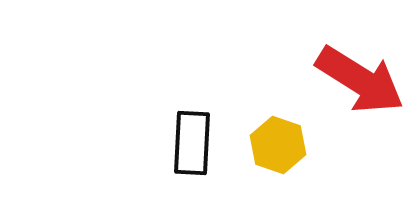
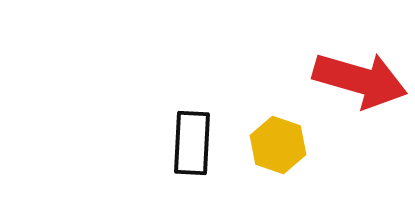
red arrow: rotated 16 degrees counterclockwise
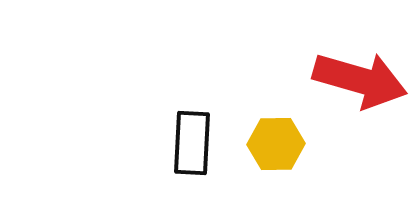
yellow hexagon: moved 2 px left, 1 px up; rotated 20 degrees counterclockwise
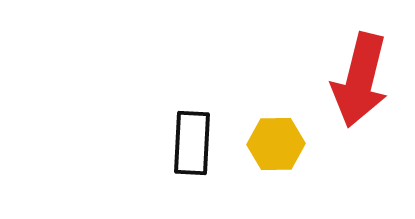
red arrow: rotated 88 degrees clockwise
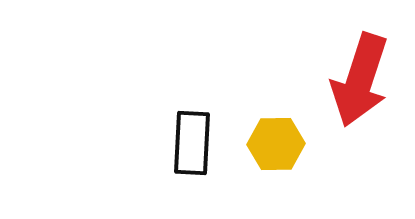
red arrow: rotated 4 degrees clockwise
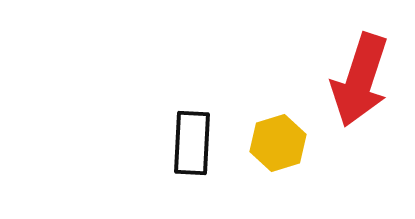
yellow hexagon: moved 2 px right, 1 px up; rotated 16 degrees counterclockwise
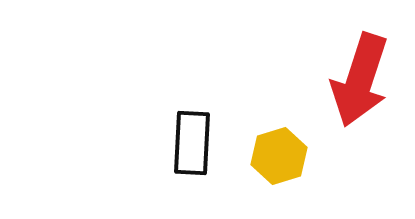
yellow hexagon: moved 1 px right, 13 px down
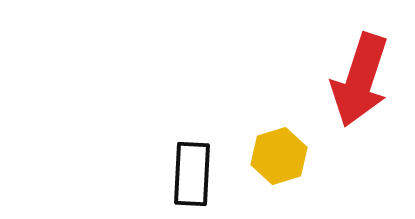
black rectangle: moved 31 px down
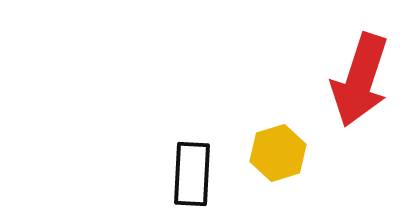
yellow hexagon: moved 1 px left, 3 px up
